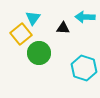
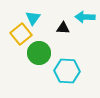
cyan hexagon: moved 17 px left, 3 px down; rotated 15 degrees counterclockwise
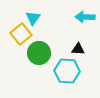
black triangle: moved 15 px right, 21 px down
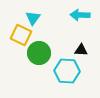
cyan arrow: moved 5 px left, 2 px up
yellow square: moved 1 px down; rotated 25 degrees counterclockwise
black triangle: moved 3 px right, 1 px down
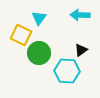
cyan triangle: moved 6 px right
black triangle: rotated 40 degrees counterclockwise
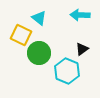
cyan triangle: rotated 28 degrees counterclockwise
black triangle: moved 1 px right, 1 px up
cyan hexagon: rotated 20 degrees clockwise
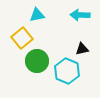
cyan triangle: moved 2 px left, 3 px up; rotated 49 degrees counterclockwise
yellow square: moved 1 px right, 3 px down; rotated 25 degrees clockwise
black triangle: rotated 24 degrees clockwise
green circle: moved 2 px left, 8 px down
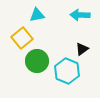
black triangle: rotated 24 degrees counterclockwise
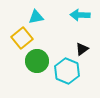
cyan triangle: moved 1 px left, 2 px down
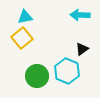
cyan triangle: moved 11 px left
green circle: moved 15 px down
